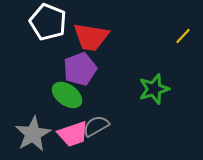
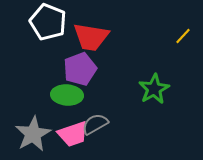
green star: rotated 12 degrees counterclockwise
green ellipse: rotated 32 degrees counterclockwise
gray semicircle: moved 1 px left, 2 px up
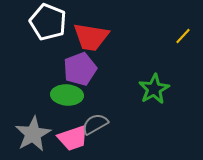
pink trapezoid: moved 4 px down
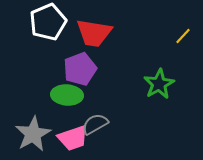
white pentagon: rotated 27 degrees clockwise
red trapezoid: moved 3 px right, 4 px up
green star: moved 5 px right, 5 px up
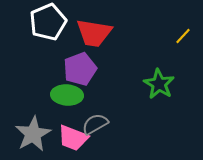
green star: rotated 12 degrees counterclockwise
pink trapezoid: rotated 40 degrees clockwise
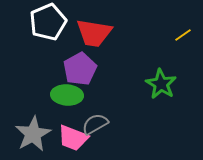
yellow line: moved 1 px up; rotated 12 degrees clockwise
purple pentagon: rotated 8 degrees counterclockwise
green star: moved 2 px right
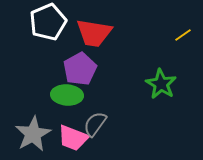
gray semicircle: rotated 24 degrees counterclockwise
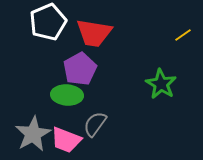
pink trapezoid: moved 7 px left, 2 px down
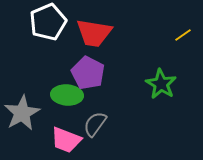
purple pentagon: moved 8 px right, 4 px down; rotated 16 degrees counterclockwise
gray star: moved 11 px left, 21 px up
